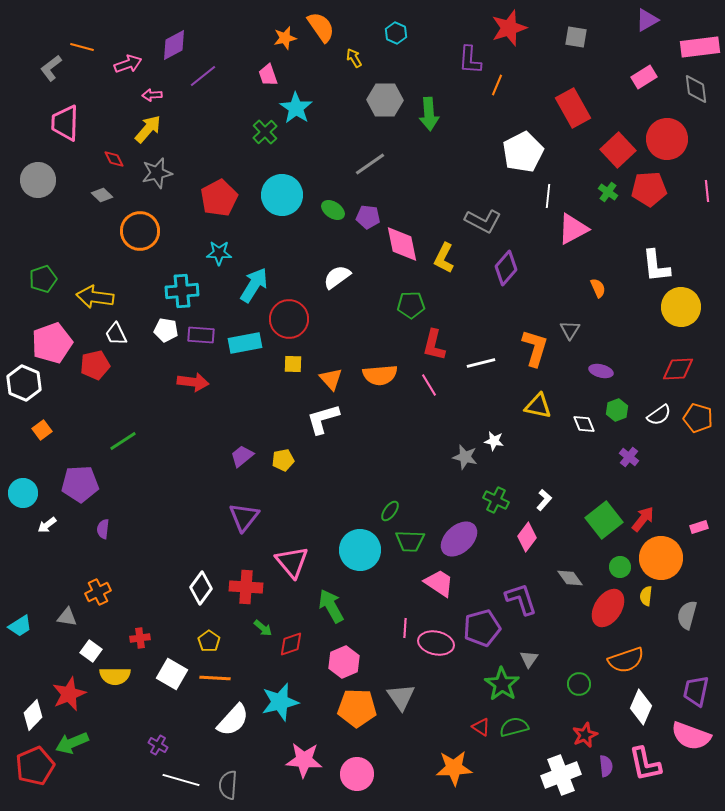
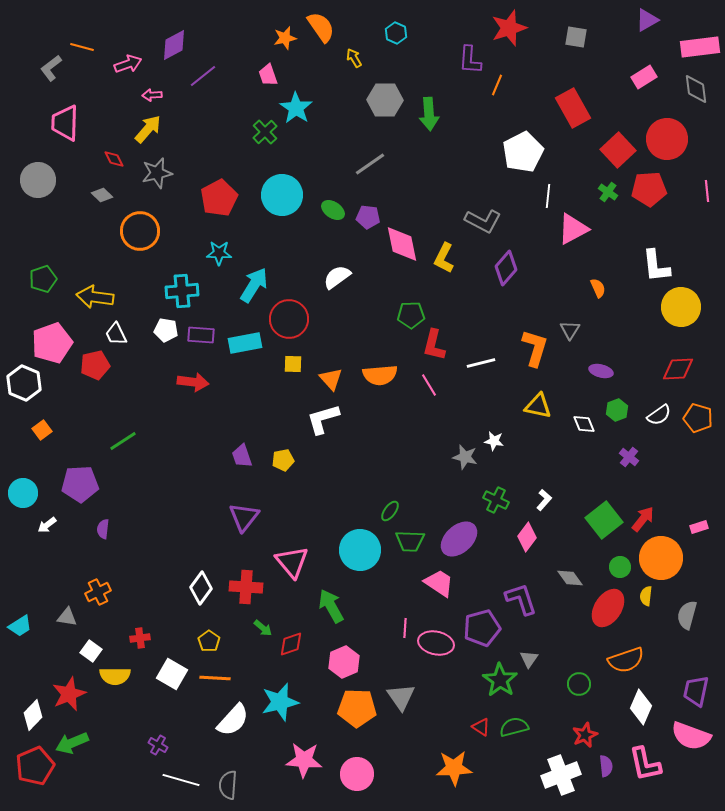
green pentagon at (411, 305): moved 10 px down
purple trapezoid at (242, 456): rotated 70 degrees counterclockwise
green star at (502, 684): moved 2 px left, 4 px up
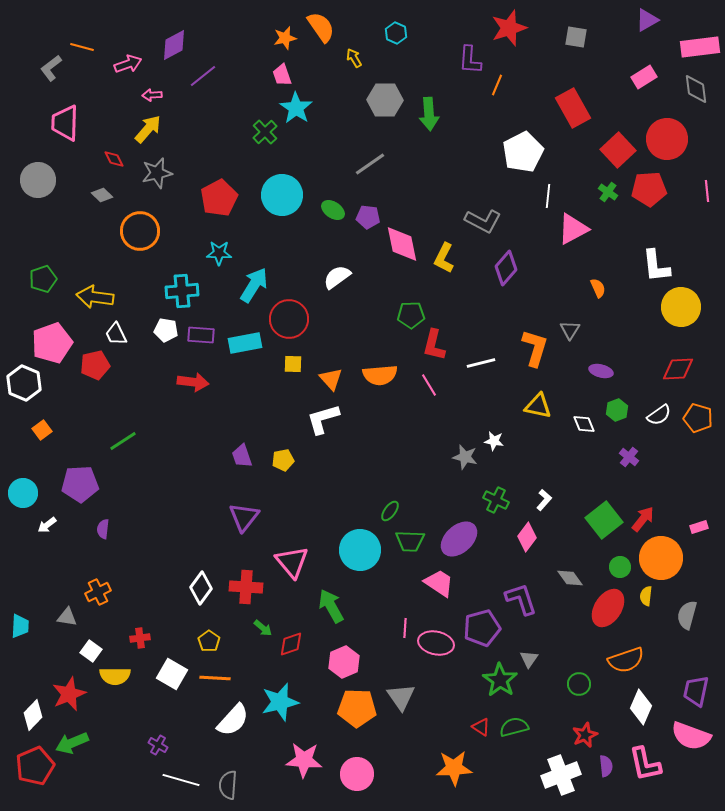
pink trapezoid at (268, 75): moved 14 px right
cyan trapezoid at (20, 626): rotated 55 degrees counterclockwise
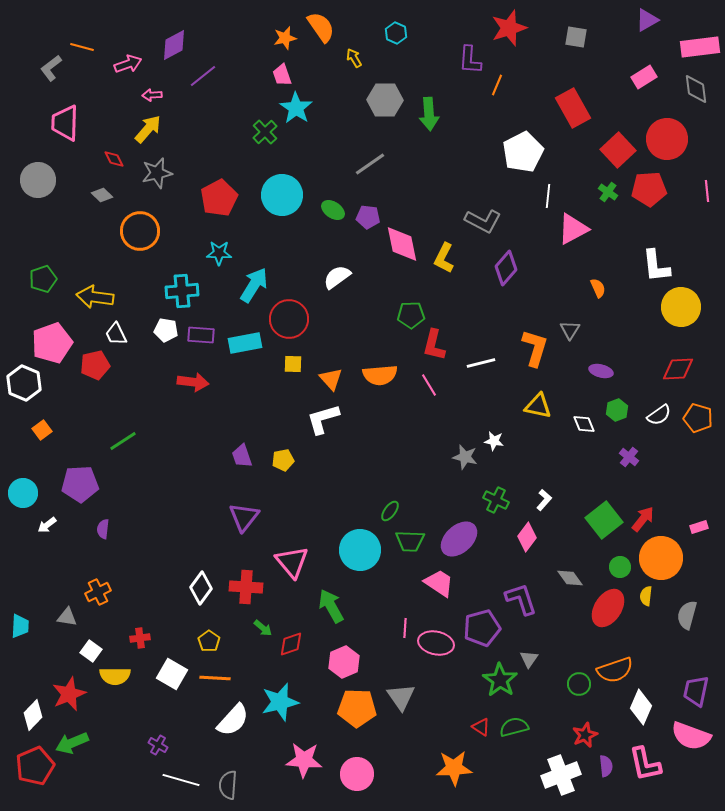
orange semicircle at (626, 660): moved 11 px left, 10 px down
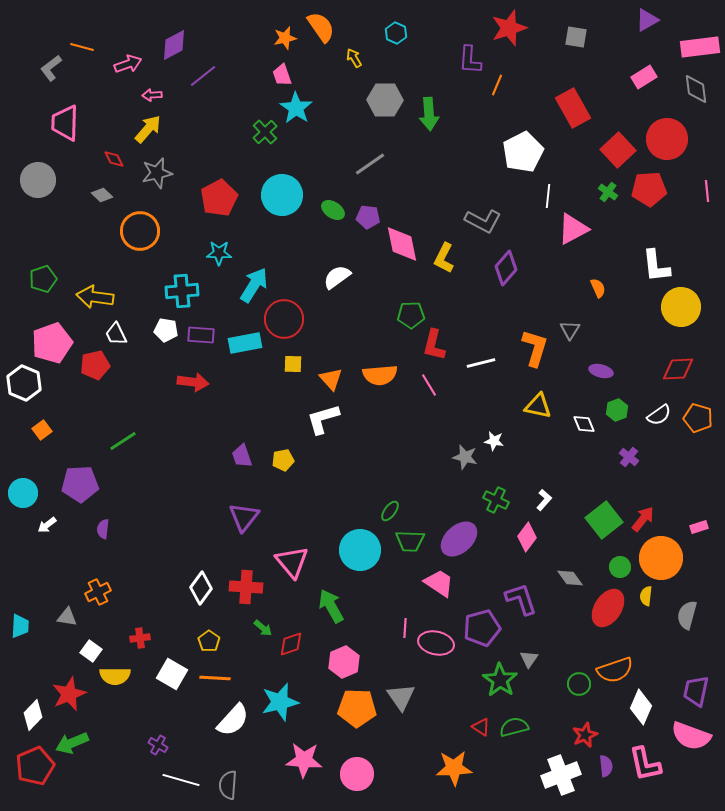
red circle at (289, 319): moved 5 px left
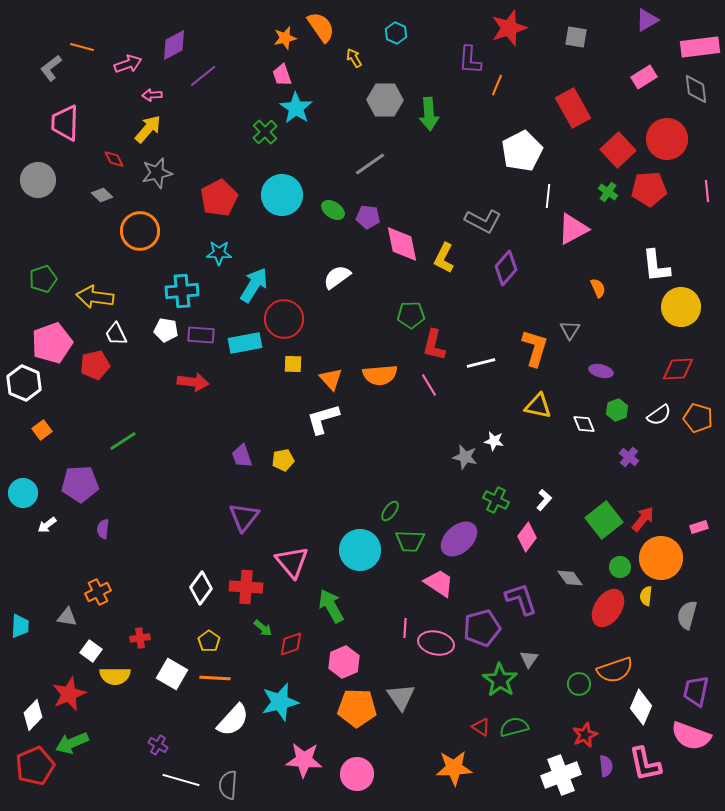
white pentagon at (523, 152): moved 1 px left, 1 px up
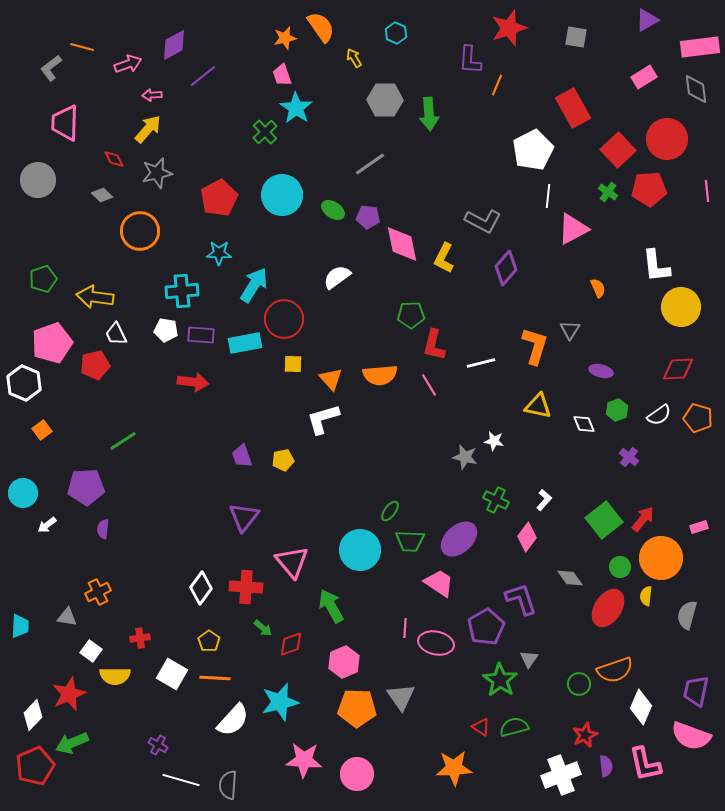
white pentagon at (522, 151): moved 11 px right, 1 px up
orange L-shape at (535, 348): moved 2 px up
purple pentagon at (80, 484): moved 6 px right, 3 px down
purple pentagon at (482, 628): moved 4 px right, 1 px up; rotated 15 degrees counterclockwise
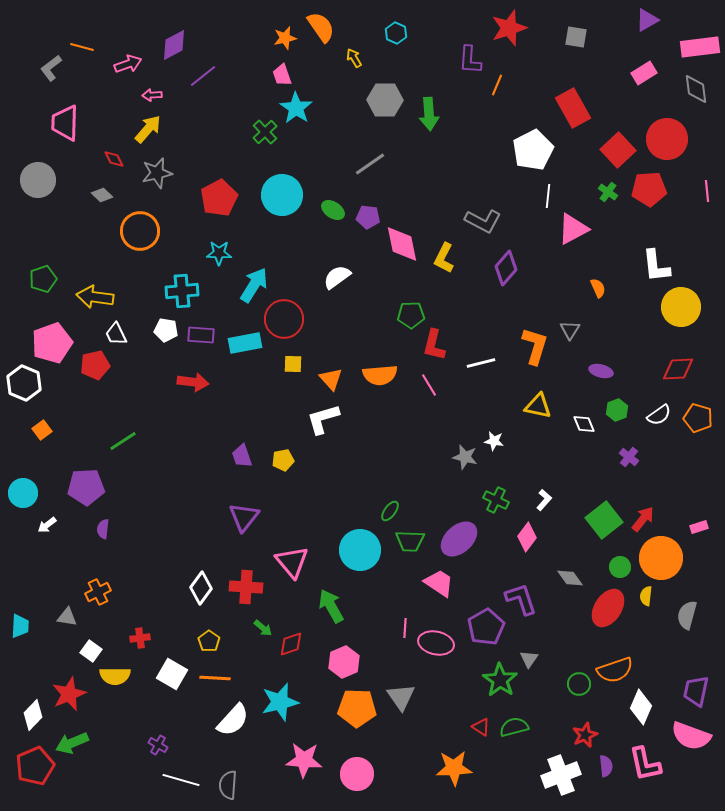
pink rectangle at (644, 77): moved 4 px up
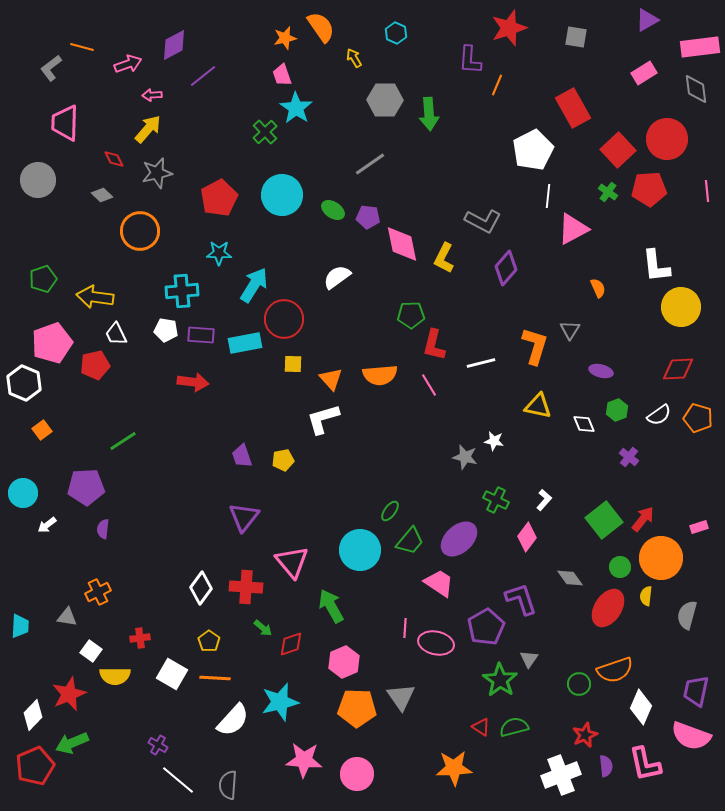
green trapezoid at (410, 541): rotated 52 degrees counterclockwise
white line at (181, 780): moved 3 px left; rotated 24 degrees clockwise
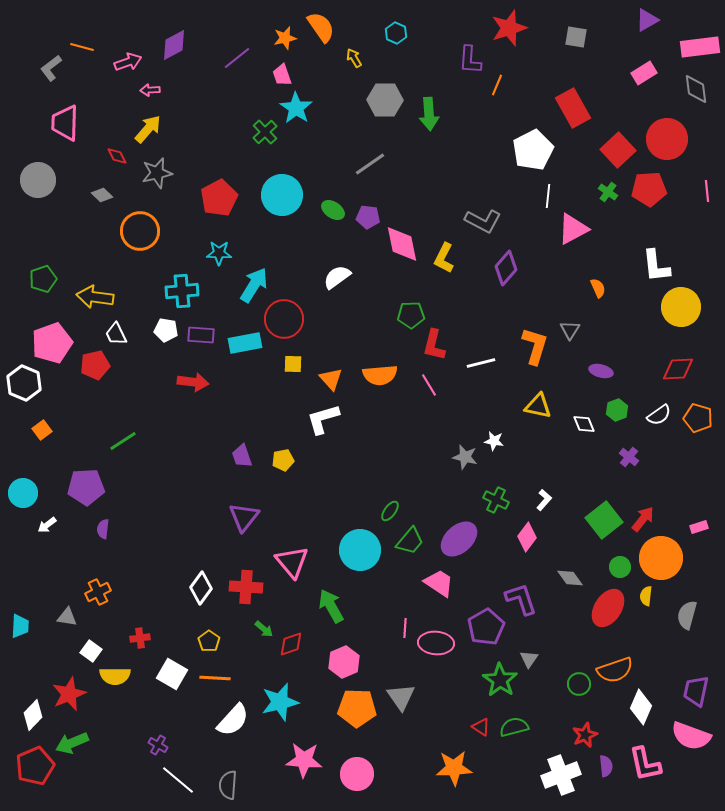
pink arrow at (128, 64): moved 2 px up
purple line at (203, 76): moved 34 px right, 18 px up
pink arrow at (152, 95): moved 2 px left, 5 px up
red diamond at (114, 159): moved 3 px right, 3 px up
green arrow at (263, 628): moved 1 px right, 1 px down
pink ellipse at (436, 643): rotated 8 degrees counterclockwise
